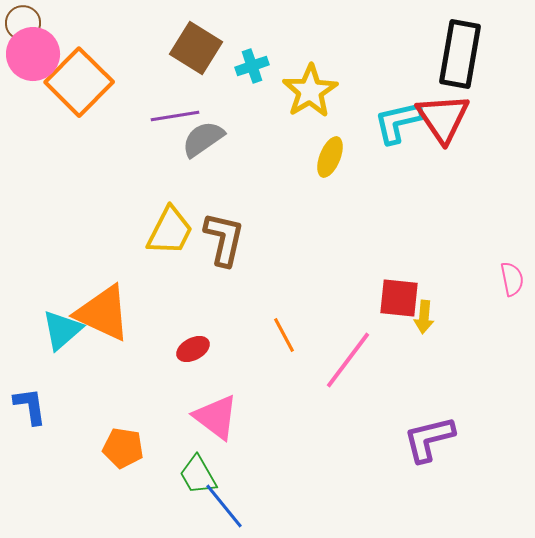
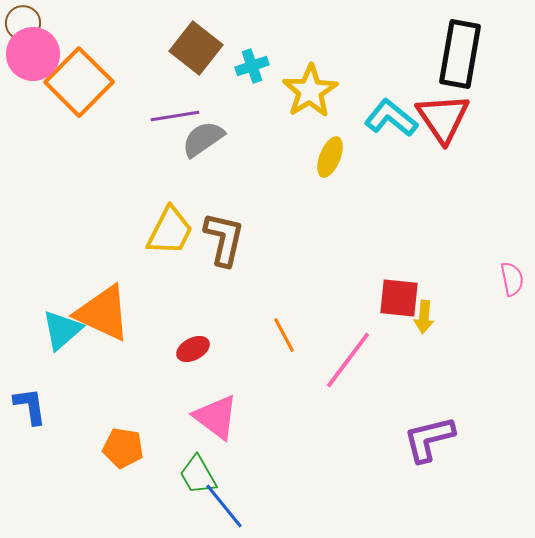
brown square: rotated 6 degrees clockwise
cyan L-shape: moved 7 px left, 4 px up; rotated 52 degrees clockwise
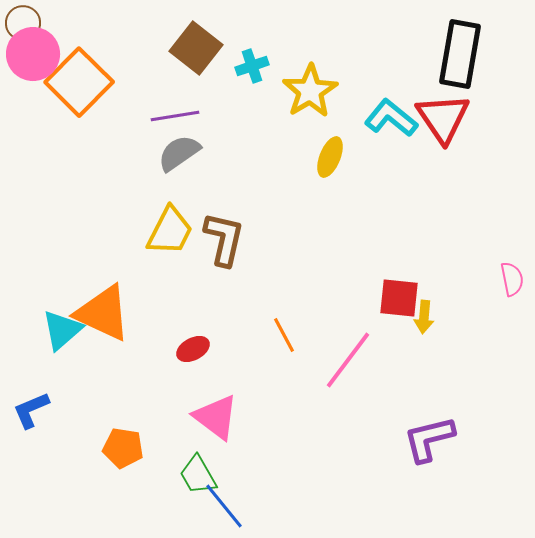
gray semicircle: moved 24 px left, 14 px down
blue L-shape: moved 1 px right, 4 px down; rotated 105 degrees counterclockwise
